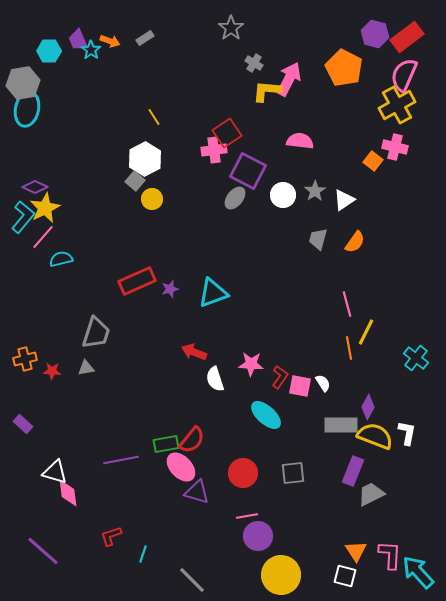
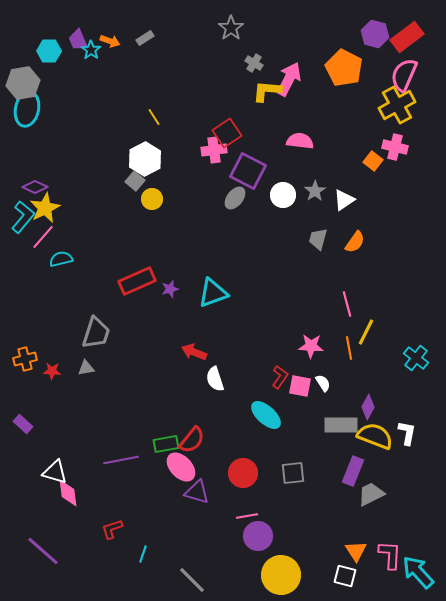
pink star at (251, 364): moved 60 px right, 18 px up
red L-shape at (111, 536): moved 1 px right, 7 px up
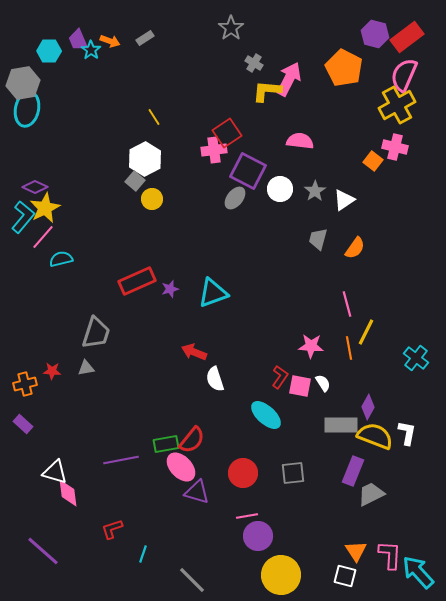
white circle at (283, 195): moved 3 px left, 6 px up
orange semicircle at (355, 242): moved 6 px down
orange cross at (25, 359): moved 25 px down
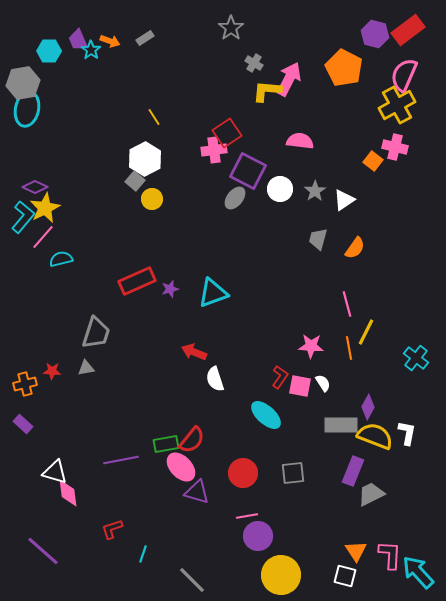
red rectangle at (407, 37): moved 1 px right, 7 px up
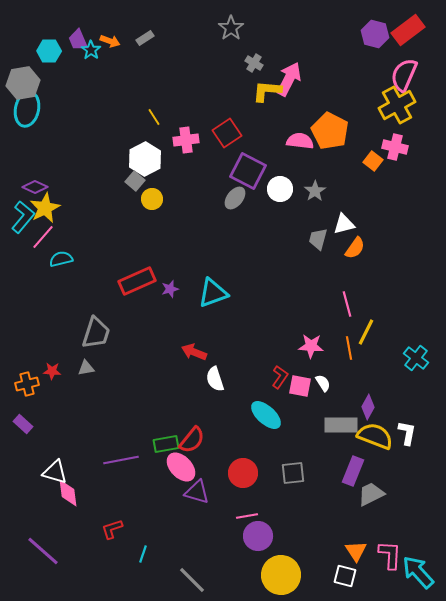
orange pentagon at (344, 68): moved 14 px left, 63 px down
pink cross at (214, 150): moved 28 px left, 10 px up
white triangle at (344, 200): moved 24 px down; rotated 20 degrees clockwise
orange cross at (25, 384): moved 2 px right
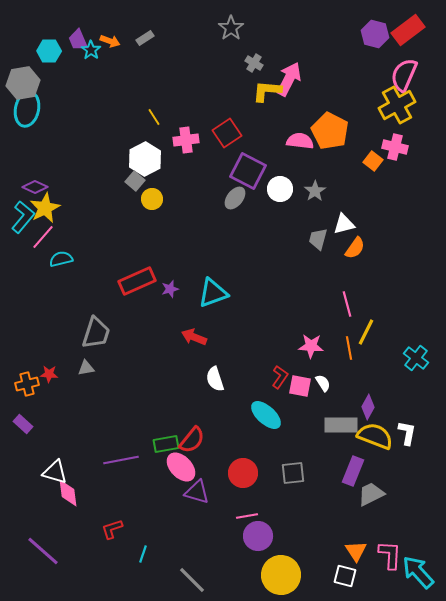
red arrow at (194, 352): moved 15 px up
red star at (52, 371): moved 3 px left, 3 px down
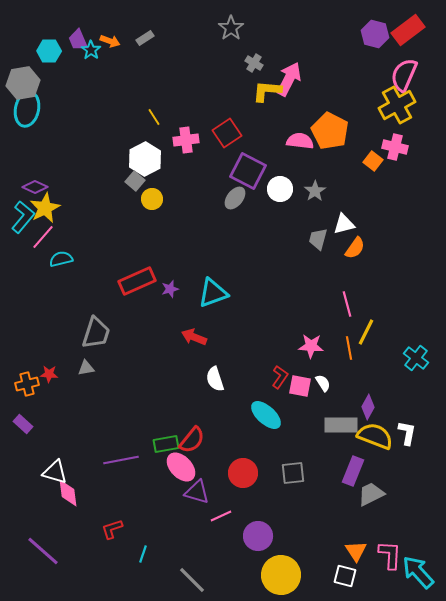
pink line at (247, 516): moved 26 px left; rotated 15 degrees counterclockwise
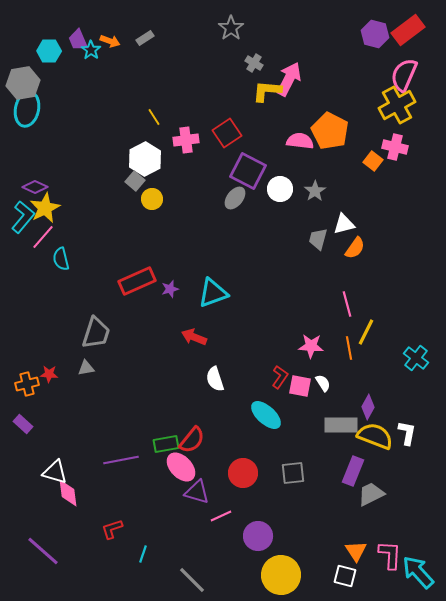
cyan semicircle at (61, 259): rotated 90 degrees counterclockwise
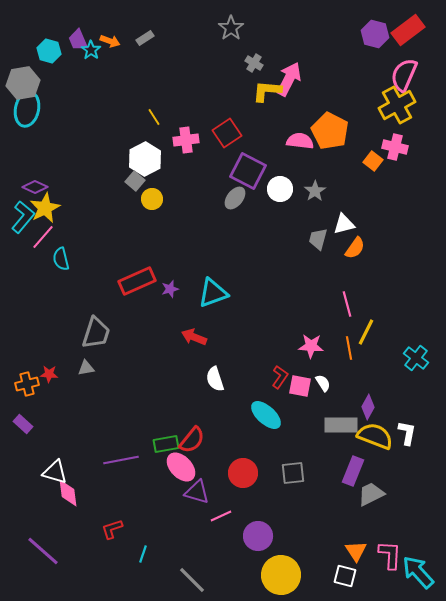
cyan hexagon at (49, 51): rotated 15 degrees clockwise
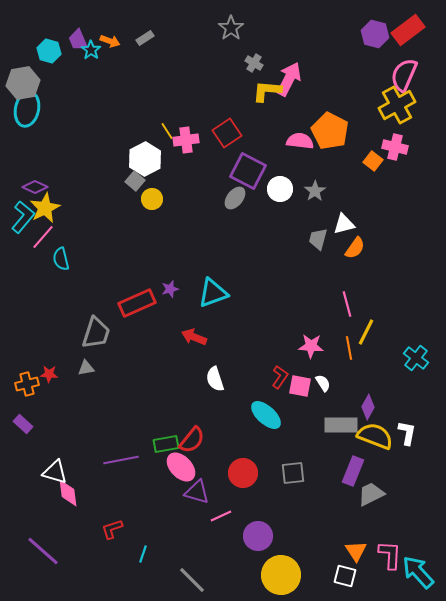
yellow line at (154, 117): moved 13 px right, 14 px down
red rectangle at (137, 281): moved 22 px down
